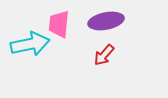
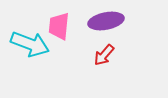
pink trapezoid: moved 2 px down
cyan arrow: rotated 33 degrees clockwise
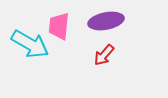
cyan arrow: rotated 9 degrees clockwise
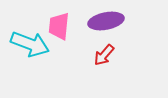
cyan arrow: rotated 9 degrees counterclockwise
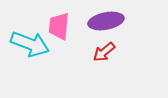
red arrow: moved 3 px up; rotated 10 degrees clockwise
